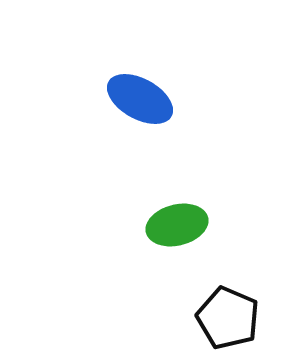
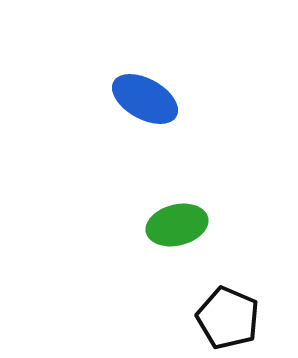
blue ellipse: moved 5 px right
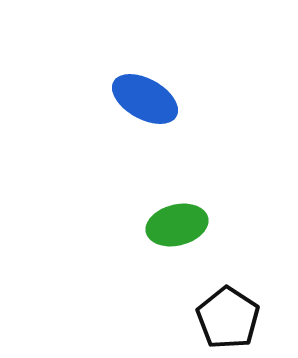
black pentagon: rotated 10 degrees clockwise
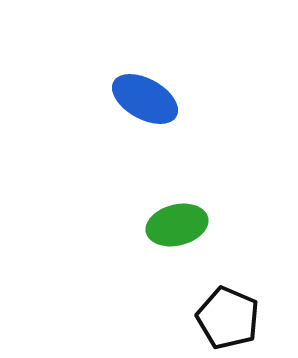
black pentagon: rotated 10 degrees counterclockwise
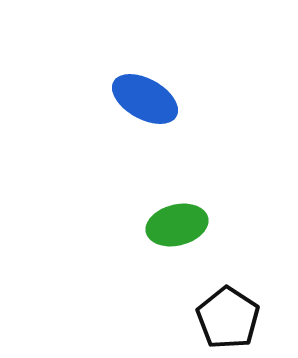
black pentagon: rotated 10 degrees clockwise
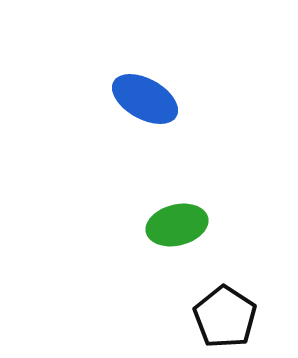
black pentagon: moved 3 px left, 1 px up
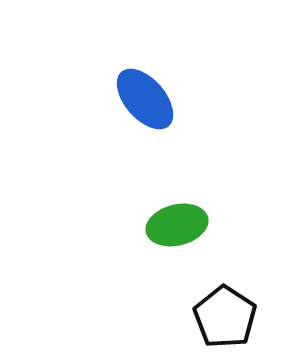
blue ellipse: rotated 20 degrees clockwise
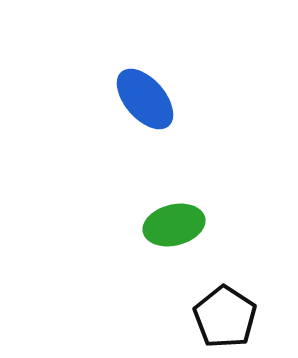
green ellipse: moved 3 px left
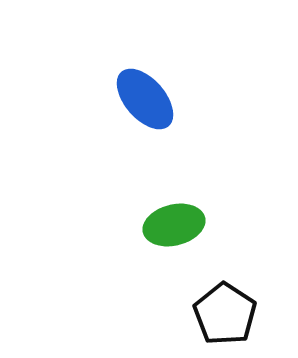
black pentagon: moved 3 px up
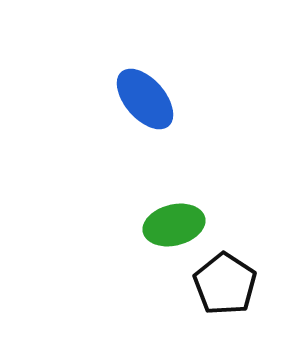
black pentagon: moved 30 px up
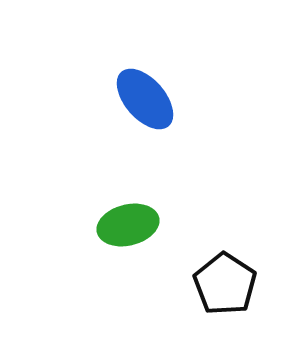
green ellipse: moved 46 px left
